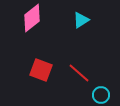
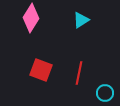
pink diamond: moved 1 px left; rotated 20 degrees counterclockwise
red line: rotated 60 degrees clockwise
cyan circle: moved 4 px right, 2 px up
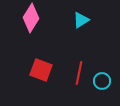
cyan circle: moved 3 px left, 12 px up
